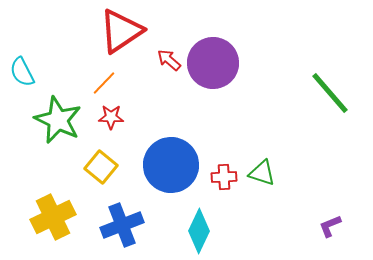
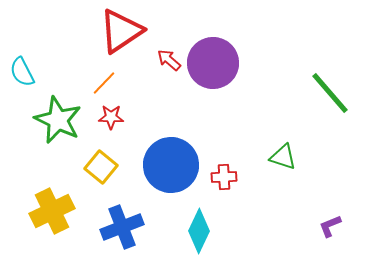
green triangle: moved 21 px right, 16 px up
yellow cross: moved 1 px left, 6 px up
blue cross: moved 2 px down
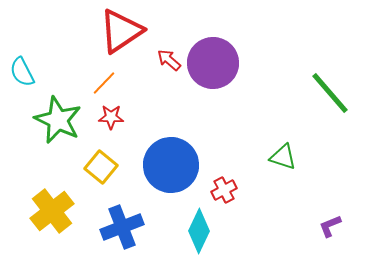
red cross: moved 13 px down; rotated 25 degrees counterclockwise
yellow cross: rotated 12 degrees counterclockwise
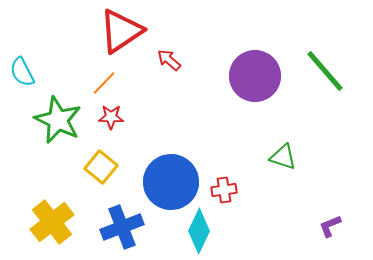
purple circle: moved 42 px right, 13 px down
green line: moved 5 px left, 22 px up
blue circle: moved 17 px down
red cross: rotated 20 degrees clockwise
yellow cross: moved 11 px down
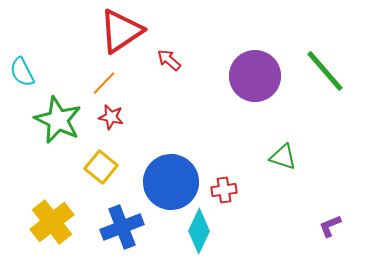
red star: rotated 10 degrees clockwise
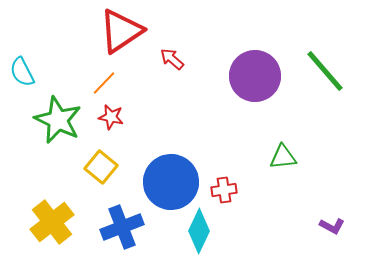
red arrow: moved 3 px right, 1 px up
green triangle: rotated 24 degrees counterclockwise
purple L-shape: moved 2 px right; rotated 130 degrees counterclockwise
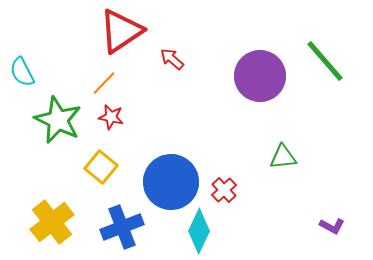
green line: moved 10 px up
purple circle: moved 5 px right
red cross: rotated 35 degrees counterclockwise
